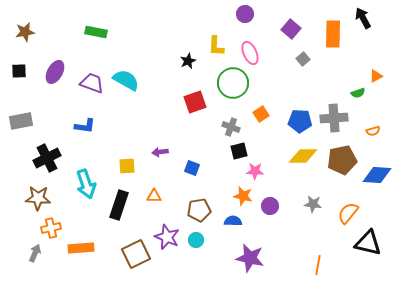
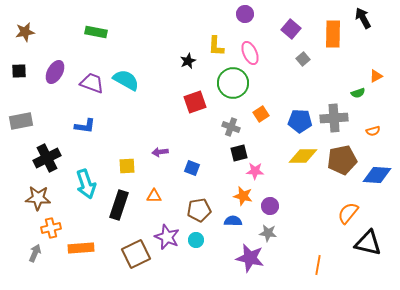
black square at (239, 151): moved 2 px down
gray star at (313, 204): moved 45 px left, 29 px down
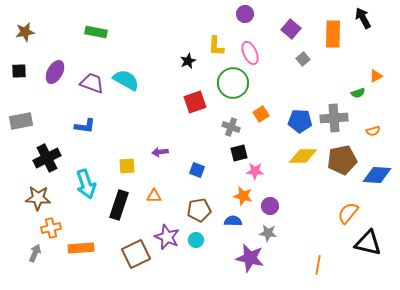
blue square at (192, 168): moved 5 px right, 2 px down
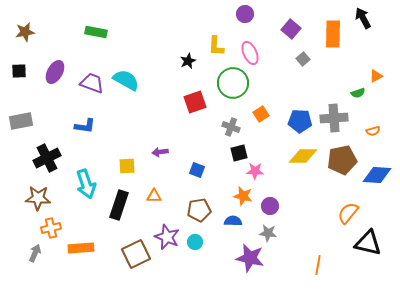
cyan circle at (196, 240): moved 1 px left, 2 px down
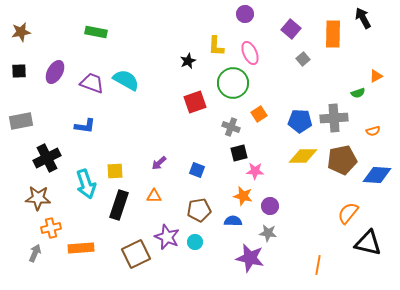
brown star at (25, 32): moved 4 px left
orange square at (261, 114): moved 2 px left
purple arrow at (160, 152): moved 1 px left, 11 px down; rotated 35 degrees counterclockwise
yellow square at (127, 166): moved 12 px left, 5 px down
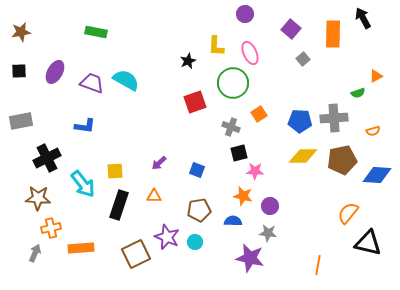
cyan arrow at (86, 184): moved 3 px left; rotated 20 degrees counterclockwise
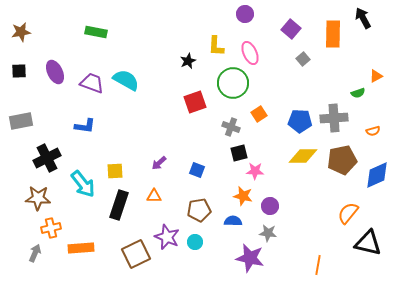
purple ellipse at (55, 72): rotated 55 degrees counterclockwise
blue diamond at (377, 175): rotated 28 degrees counterclockwise
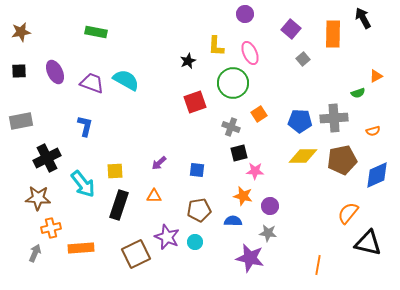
blue L-shape at (85, 126): rotated 85 degrees counterclockwise
blue square at (197, 170): rotated 14 degrees counterclockwise
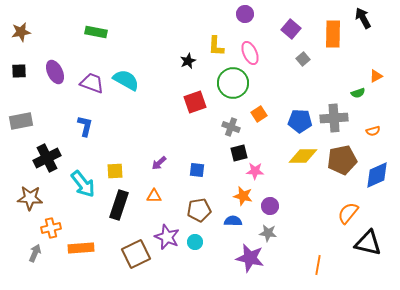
brown star at (38, 198): moved 8 px left
